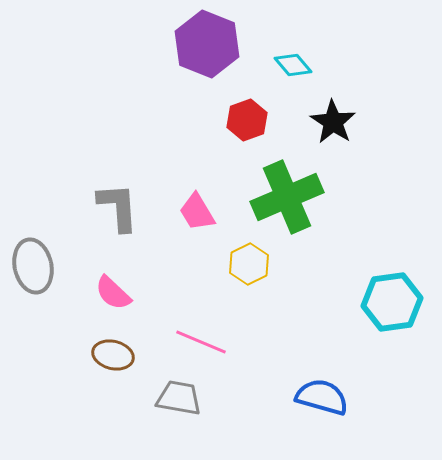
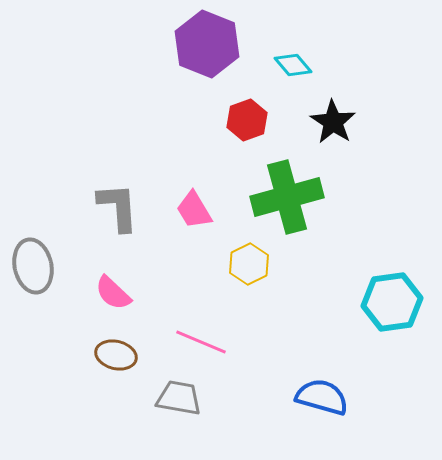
green cross: rotated 8 degrees clockwise
pink trapezoid: moved 3 px left, 2 px up
brown ellipse: moved 3 px right
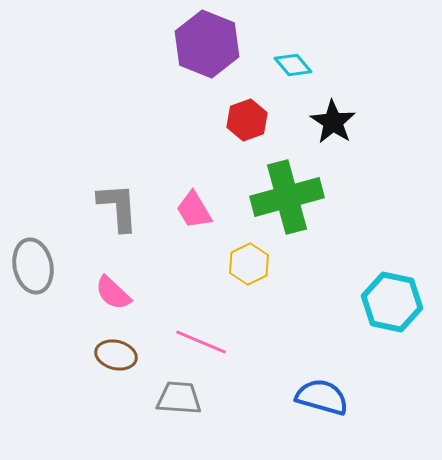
cyan hexagon: rotated 20 degrees clockwise
gray trapezoid: rotated 6 degrees counterclockwise
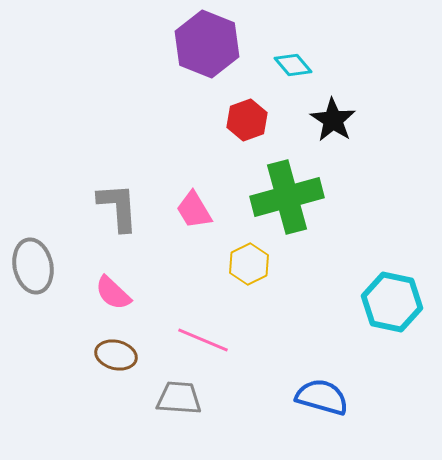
black star: moved 2 px up
pink line: moved 2 px right, 2 px up
